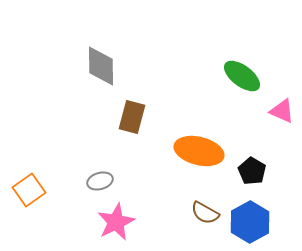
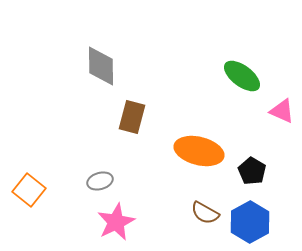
orange square: rotated 16 degrees counterclockwise
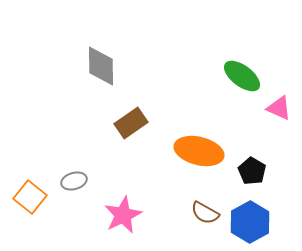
pink triangle: moved 3 px left, 3 px up
brown rectangle: moved 1 px left, 6 px down; rotated 40 degrees clockwise
gray ellipse: moved 26 px left
orange square: moved 1 px right, 7 px down
pink star: moved 7 px right, 7 px up
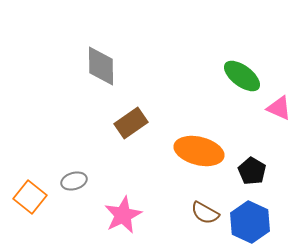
blue hexagon: rotated 6 degrees counterclockwise
